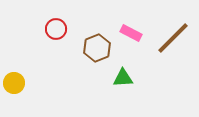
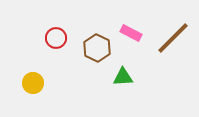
red circle: moved 9 px down
brown hexagon: rotated 12 degrees counterclockwise
green triangle: moved 1 px up
yellow circle: moved 19 px right
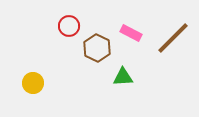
red circle: moved 13 px right, 12 px up
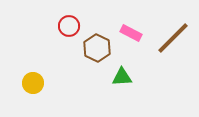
green triangle: moved 1 px left
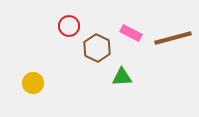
brown line: rotated 30 degrees clockwise
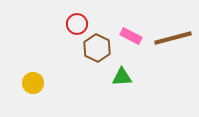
red circle: moved 8 px right, 2 px up
pink rectangle: moved 3 px down
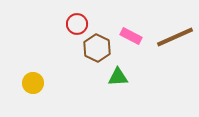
brown line: moved 2 px right, 1 px up; rotated 9 degrees counterclockwise
green triangle: moved 4 px left
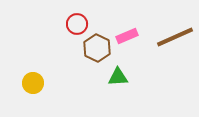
pink rectangle: moved 4 px left; rotated 50 degrees counterclockwise
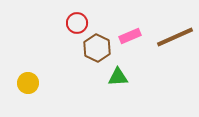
red circle: moved 1 px up
pink rectangle: moved 3 px right
yellow circle: moved 5 px left
